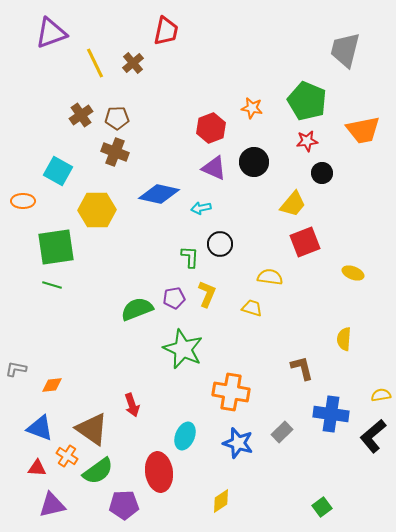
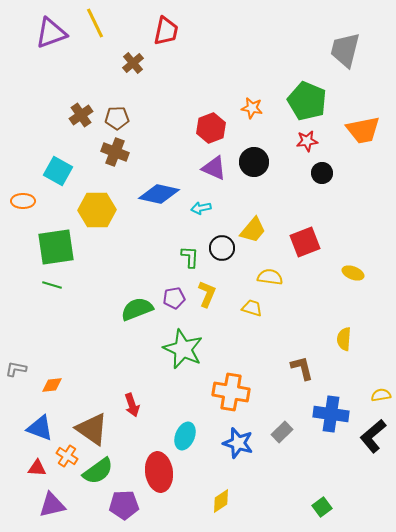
yellow line at (95, 63): moved 40 px up
yellow trapezoid at (293, 204): moved 40 px left, 26 px down
black circle at (220, 244): moved 2 px right, 4 px down
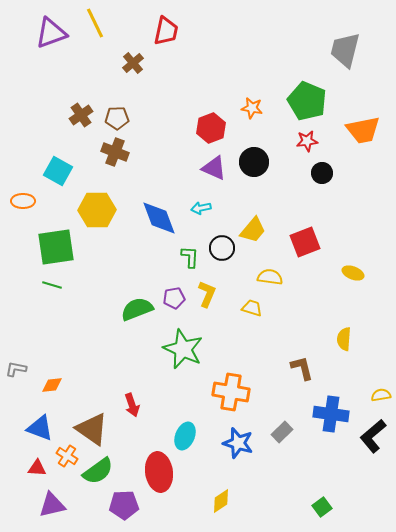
blue diamond at (159, 194): moved 24 px down; rotated 57 degrees clockwise
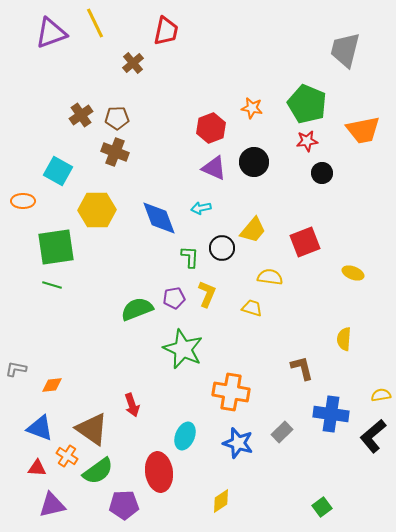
green pentagon at (307, 101): moved 3 px down
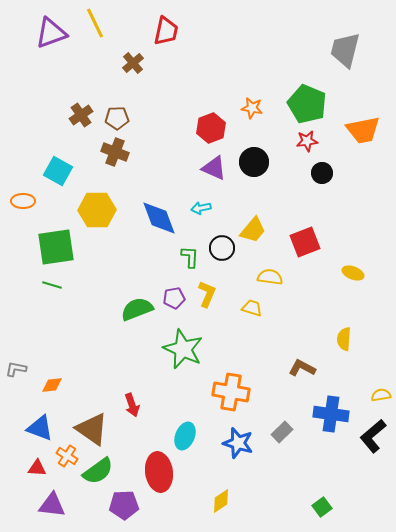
brown L-shape at (302, 368): rotated 48 degrees counterclockwise
purple triangle at (52, 505): rotated 20 degrees clockwise
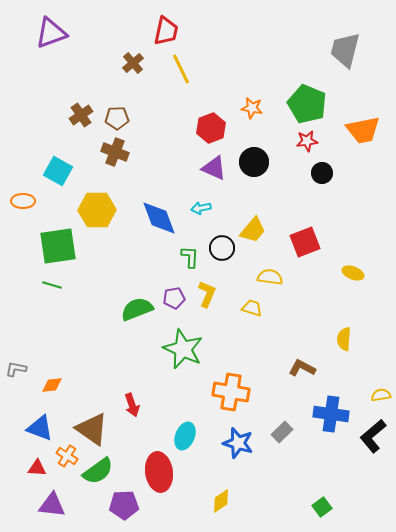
yellow line at (95, 23): moved 86 px right, 46 px down
green square at (56, 247): moved 2 px right, 1 px up
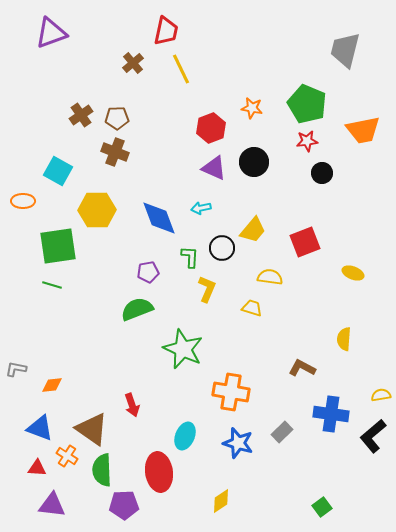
yellow L-shape at (207, 294): moved 5 px up
purple pentagon at (174, 298): moved 26 px left, 26 px up
green semicircle at (98, 471): moved 4 px right, 1 px up; rotated 124 degrees clockwise
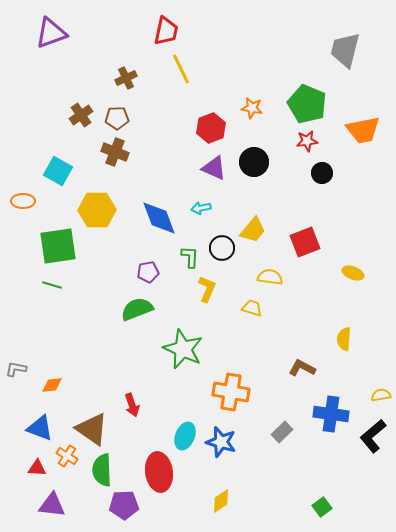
brown cross at (133, 63): moved 7 px left, 15 px down; rotated 15 degrees clockwise
blue star at (238, 443): moved 17 px left, 1 px up
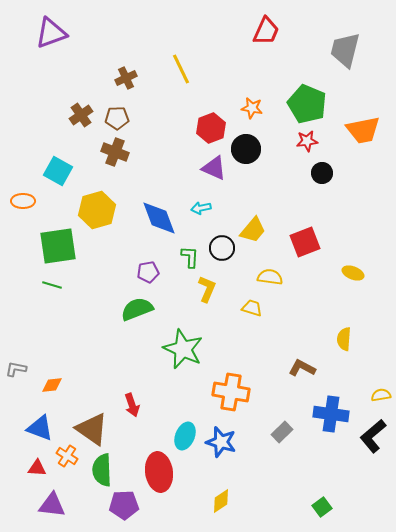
red trapezoid at (166, 31): moved 100 px right; rotated 12 degrees clockwise
black circle at (254, 162): moved 8 px left, 13 px up
yellow hexagon at (97, 210): rotated 15 degrees counterclockwise
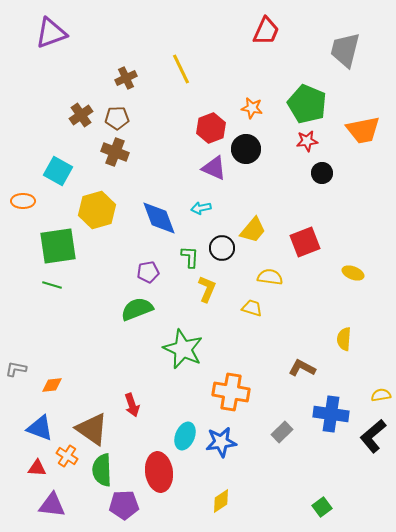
blue star at (221, 442): rotated 24 degrees counterclockwise
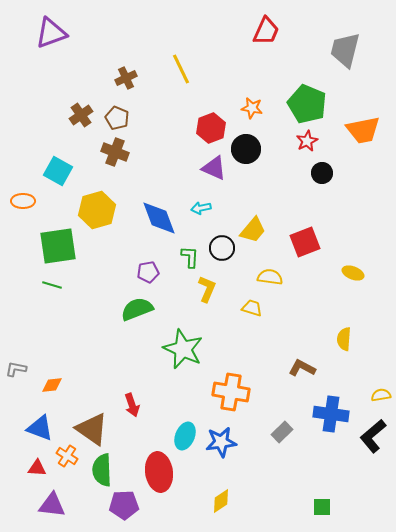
brown pentagon at (117, 118): rotated 25 degrees clockwise
red star at (307, 141): rotated 20 degrees counterclockwise
green square at (322, 507): rotated 36 degrees clockwise
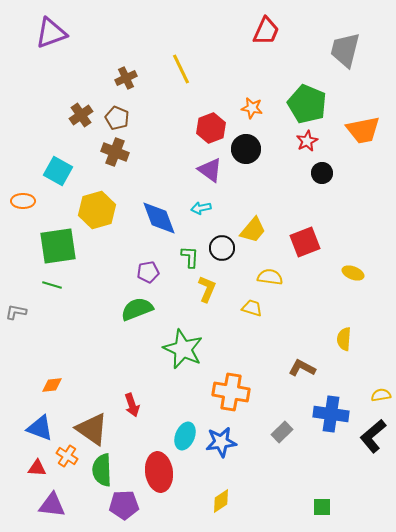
purple triangle at (214, 168): moved 4 px left, 2 px down; rotated 12 degrees clockwise
gray L-shape at (16, 369): moved 57 px up
